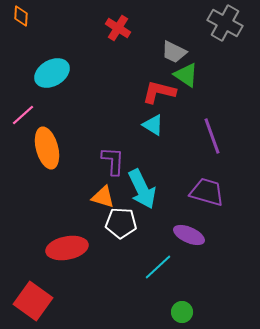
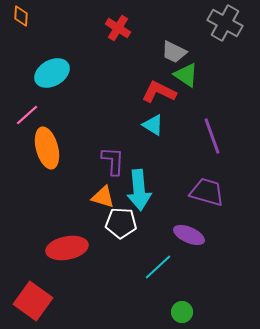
red L-shape: rotated 12 degrees clockwise
pink line: moved 4 px right
cyan arrow: moved 3 px left, 1 px down; rotated 21 degrees clockwise
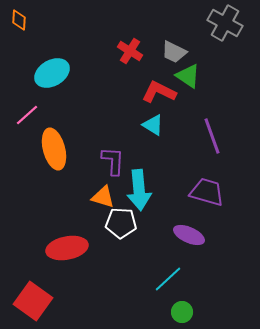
orange diamond: moved 2 px left, 4 px down
red cross: moved 12 px right, 23 px down
green triangle: moved 2 px right, 1 px down
orange ellipse: moved 7 px right, 1 px down
cyan line: moved 10 px right, 12 px down
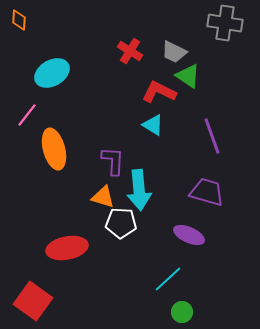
gray cross: rotated 20 degrees counterclockwise
pink line: rotated 10 degrees counterclockwise
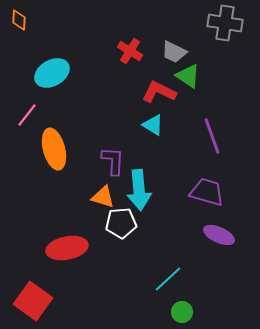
white pentagon: rotated 8 degrees counterclockwise
purple ellipse: moved 30 px right
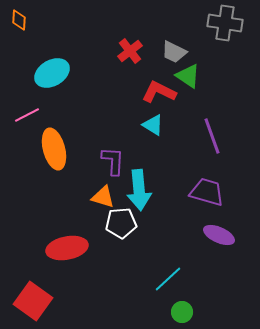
red cross: rotated 20 degrees clockwise
pink line: rotated 25 degrees clockwise
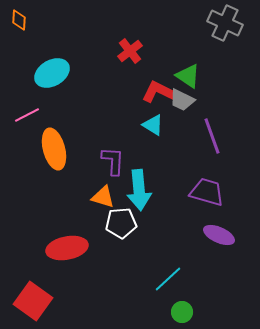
gray cross: rotated 16 degrees clockwise
gray trapezoid: moved 8 px right, 48 px down
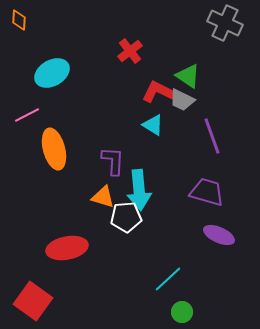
white pentagon: moved 5 px right, 6 px up
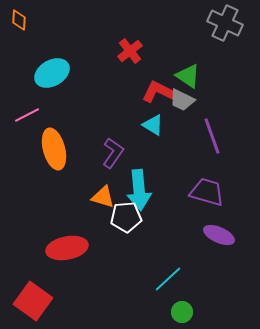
purple L-shape: moved 8 px up; rotated 32 degrees clockwise
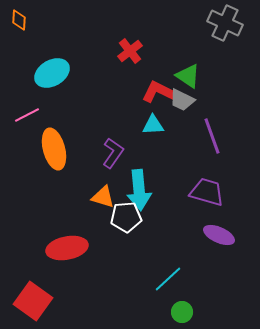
cyan triangle: rotated 35 degrees counterclockwise
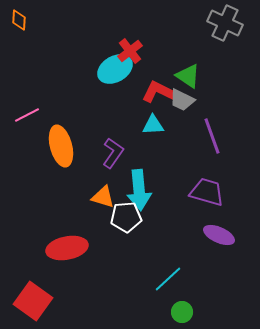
cyan ellipse: moved 63 px right, 4 px up
orange ellipse: moved 7 px right, 3 px up
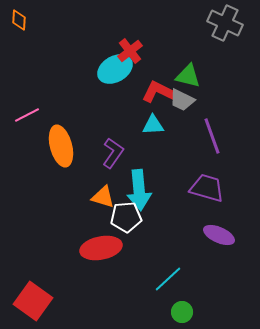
green triangle: rotated 20 degrees counterclockwise
purple trapezoid: moved 4 px up
red ellipse: moved 34 px right
